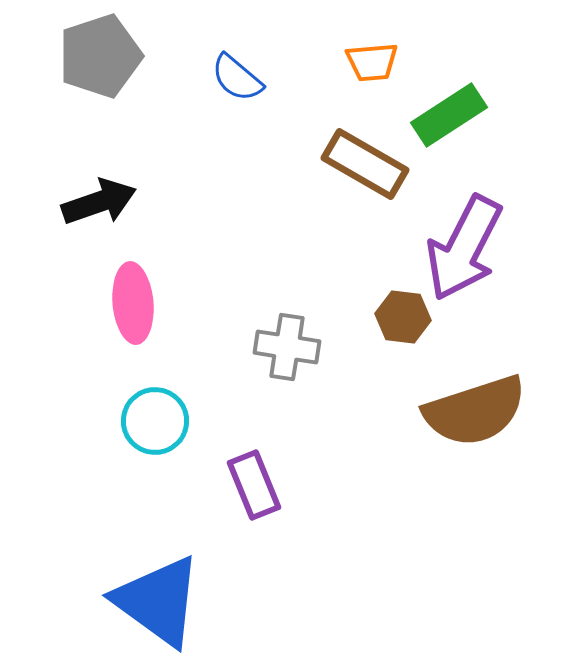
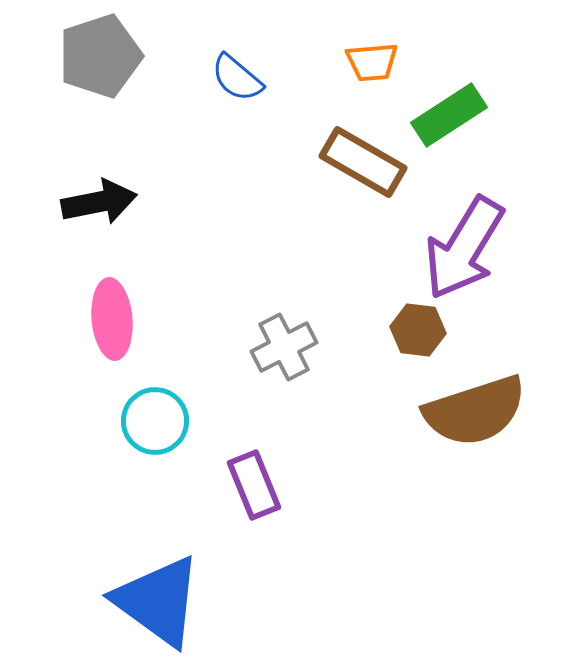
brown rectangle: moved 2 px left, 2 px up
black arrow: rotated 8 degrees clockwise
purple arrow: rotated 4 degrees clockwise
pink ellipse: moved 21 px left, 16 px down
brown hexagon: moved 15 px right, 13 px down
gray cross: moved 3 px left; rotated 36 degrees counterclockwise
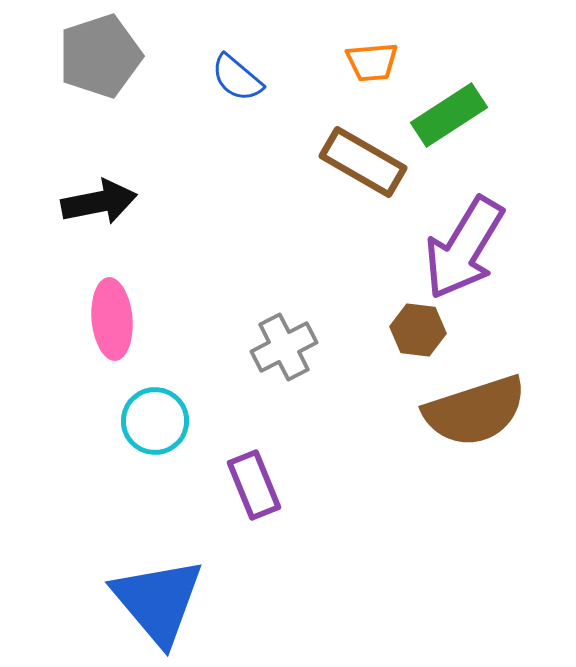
blue triangle: rotated 14 degrees clockwise
